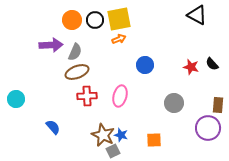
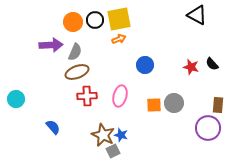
orange circle: moved 1 px right, 2 px down
orange square: moved 35 px up
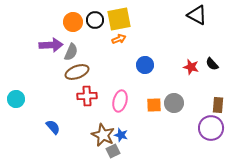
gray semicircle: moved 4 px left
pink ellipse: moved 5 px down
purple circle: moved 3 px right
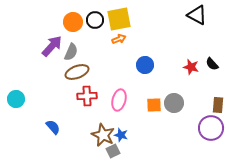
purple arrow: moved 1 px right, 1 px down; rotated 45 degrees counterclockwise
pink ellipse: moved 1 px left, 1 px up
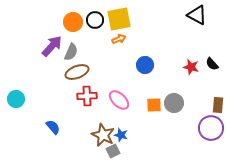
pink ellipse: rotated 60 degrees counterclockwise
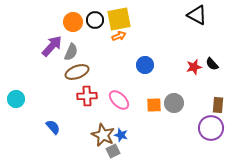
orange arrow: moved 3 px up
red star: moved 3 px right; rotated 28 degrees counterclockwise
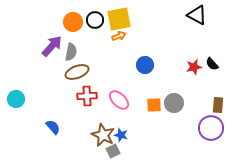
gray semicircle: rotated 12 degrees counterclockwise
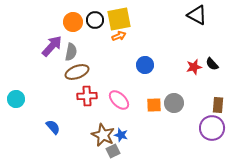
purple circle: moved 1 px right
